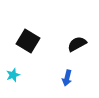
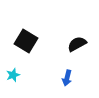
black square: moved 2 px left
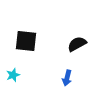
black square: rotated 25 degrees counterclockwise
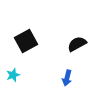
black square: rotated 35 degrees counterclockwise
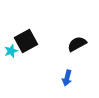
cyan star: moved 2 px left, 24 px up
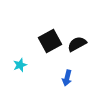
black square: moved 24 px right
cyan star: moved 9 px right, 14 px down
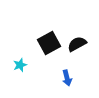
black square: moved 1 px left, 2 px down
blue arrow: rotated 28 degrees counterclockwise
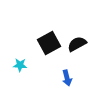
cyan star: rotated 24 degrees clockwise
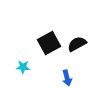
cyan star: moved 3 px right, 2 px down
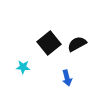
black square: rotated 10 degrees counterclockwise
